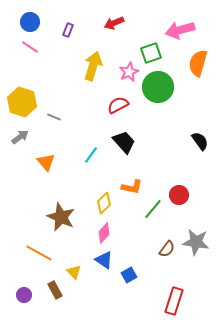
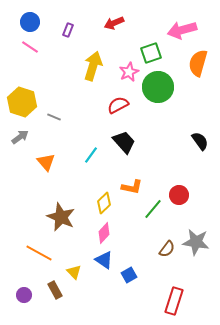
pink arrow: moved 2 px right
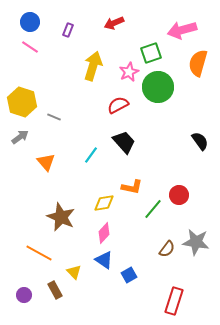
yellow diamond: rotated 35 degrees clockwise
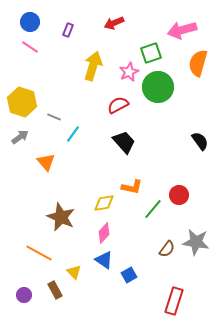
cyan line: moved 18 px left, 21 px up
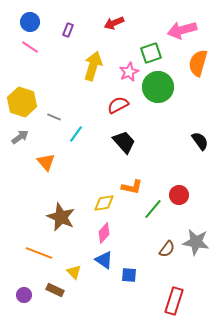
cyan line: moved 3 px right
orange line: rotated 8 degrees counterclockwise
blue square: rotated 35 degrees clockwise
brown rectangle: rotated 36 degrees counterclockwise
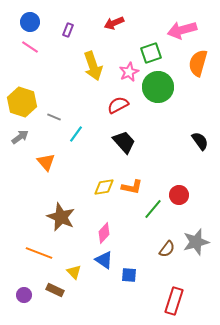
yellow arrow: rotated 144 degrees clockwise
yellow diamond: moved 16 px up
gray star: rotated 24 degrees counterclockwise
